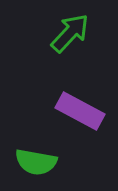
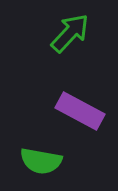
green semicircle: moved 5 px right, 1 px up
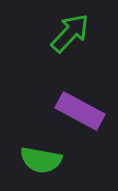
green semicircle: moved 1 px up
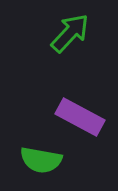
purple rectangle: moved 6 px down
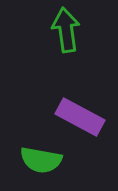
green arrow: moved 4 px left, 3 px up; rotated 51 degrees counterclockwise
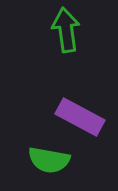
green semicircle: moved 8 px right
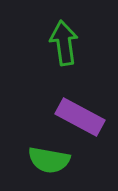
green arrow: moved 2 px left, 13 px down
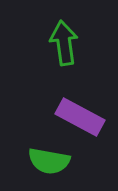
green semicircle: moved 1 px down
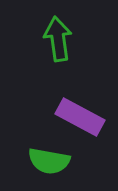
green arrow: moved 6 px left, 4 px up
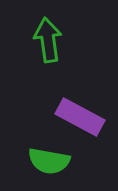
green arrow: moved 10 px left, 1 px down
